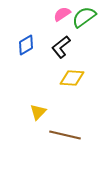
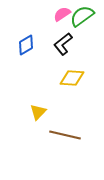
green semicircle: moved 2 px left, 1 px up
black L-shape: moved 2 px right, 3 px up
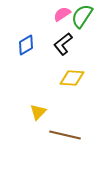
green semicircle: rotated 20 degrees counterclockwise
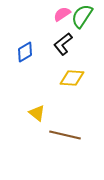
blue diamond: moved 1 px left, 7 px down
yellow triangle: moved 1 px left, 1 px down; rotated 36 degrees counterclockwise
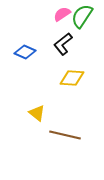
blue diamond: rotated 55 degrees clockwise
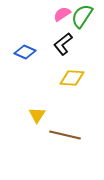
yellow triangle: moved 2 px down; rotated 24 degrees clockwise
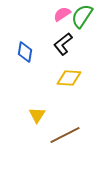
blue diamond: rotated 75 degrees clockwise
yellow diamond: moved 3 px left
brown line: rotated 40 degrees counterclockwise
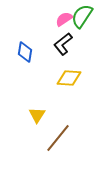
pink semicircle: moved 2 px right, 5 px down
brown line: moved 7 px left, 3 px down; rotated 24 degrees counterclockwise
